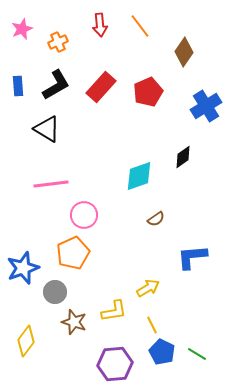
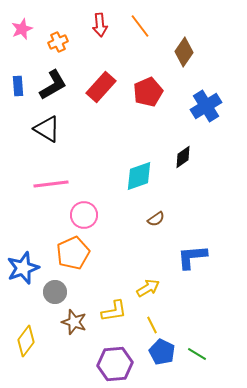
black L-shape: moved 3 px left
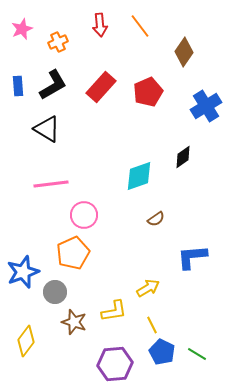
blue star: moved 4 px down
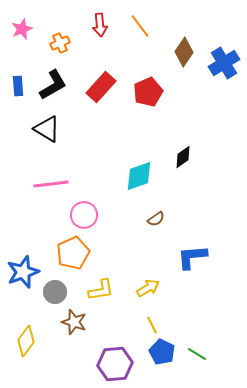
orange cross: moved 2 px right, 1 px down
blue cross: moved 18 px right, 43 px up
yellow L-shape: moved 13 px left, 21 px up
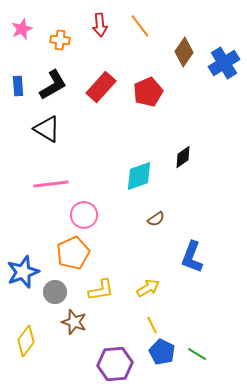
orange cross: moved 3 px up; rotated 30 degrees clockwise
blue L-shape: rotated 64 degrees counterclockwise
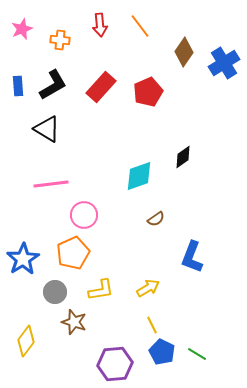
blue star: moved 13 px up; rotated 12 degrees counterclockwise
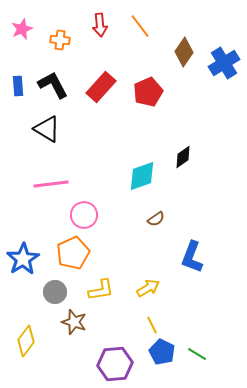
black L-shape: rotated 88 degrees counterclockwise
cyan diamond: moved 3 px right
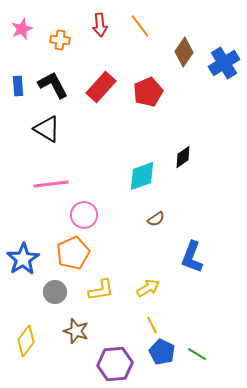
brown star: moved 2 px right, 9 px down
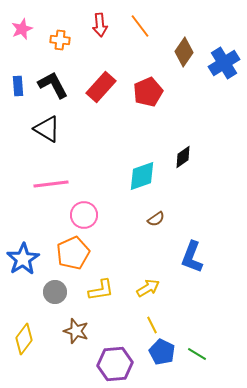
yellow diamond: moved 2 px left, 2 px up
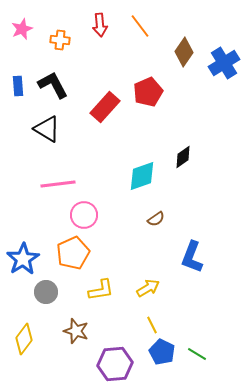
red rectangle: moved 4 px right, 20 px down
pink line: moved 7 px right
gray circle: moved 9 px left
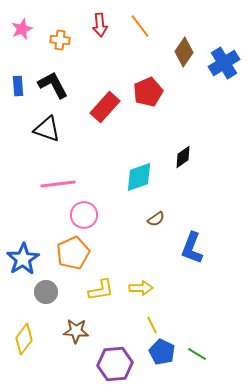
black triangle: rotated 12 degrees counterclockwise
cyan diamond: moved 3 px left, 1 px down
blue L-shape: moved 9 px up
yellow arrow: moved 7 px left; rotated 30 degrees clockwise
brown star: rotated 15 degrees counterclockwise
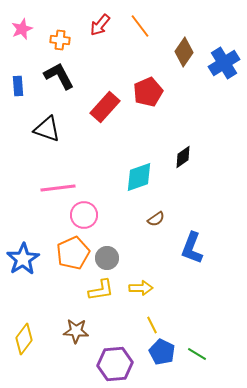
red arrow: rotated 45 degrees clockwise
black L-shape: moved 6 px right, 9 px up
pink line: moved 4 px down
gray circle: moved 61 px right, 34 px up
